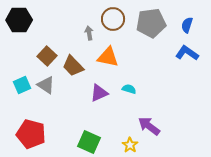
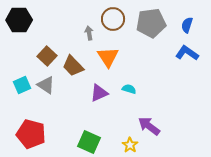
orange triangle: rotated 45 degrees clockwise
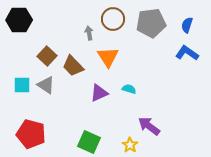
cyan square: rotated 24 degrees clockwise
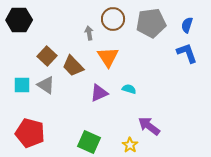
blue L-shape: rotated 35 degrees clockwise
red pentagon: moved 1 px left, 1 px up
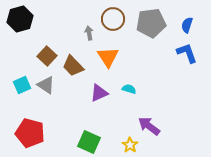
black hexagon: moved 1 px right, 1 px up; rotated 15 degrees counterclockwise
cyan square: rotated 24 degrees counterclockwise
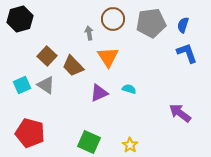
blue semicircle: moved 4 px left
purple arrow: moved 31 px right, 13 px up
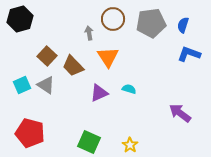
blue L-shape: moved 2 px right, 1 px down; rotated 50 degrees counterclockwise
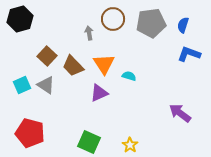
orange triangle: moved 4 px left, 7 px down
cyan semicircle: moved 13 px up
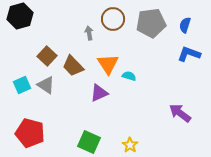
black hexagon: moved 3 px up
blue semicircle: moved 2 px right
orange triangle: moved 4 px right
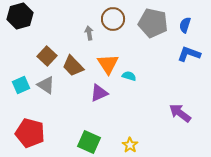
gray pentagon: moved 2 px right; rotated 20 degrees clockwise
cyan square: moved 1 px left
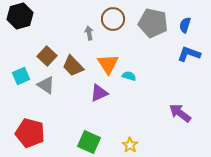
cyan square: moved 9 px up
